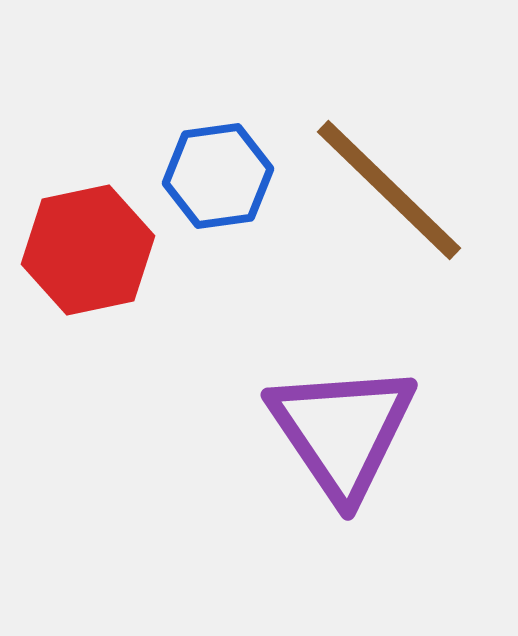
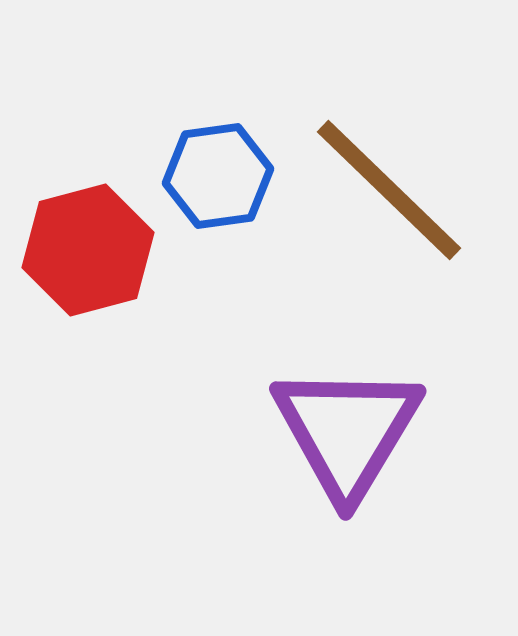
red hexagon: rotated 3 degrees counterclockwise
purple triangle: moved 5 px right; rotated 5 degrees clockwise
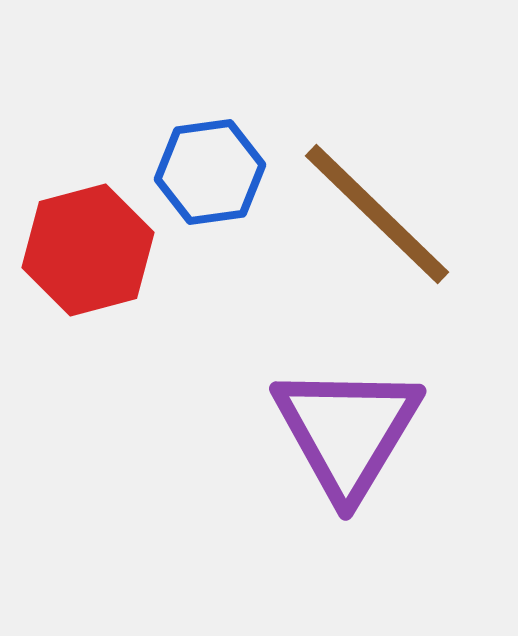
blue hexagon: moved 8 px left, 4 px up
brown line: moved 12 px left, 24 px down
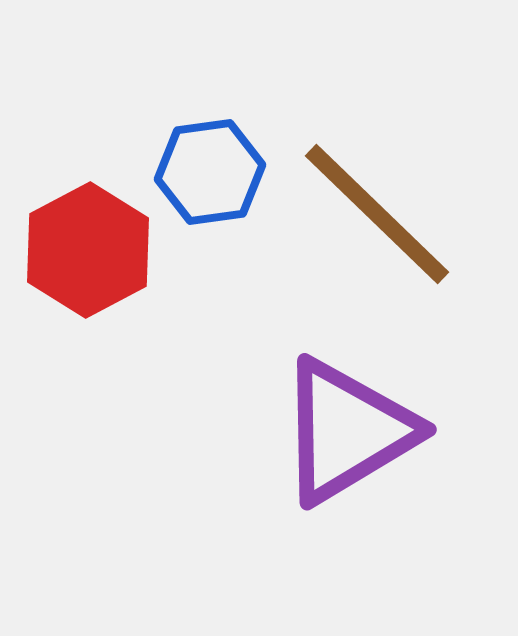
red hexagon: rotated 13 degrees counterclockwise
purple triangle: rotated 28 degrees clockwise
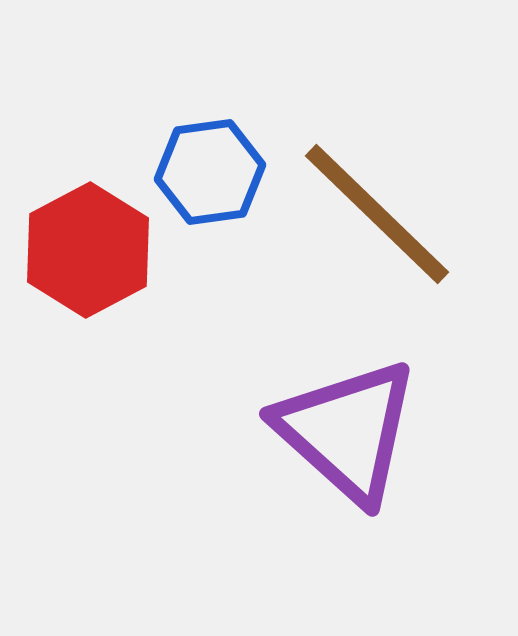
purple triangle: rotated 47 degrees counterclockwise
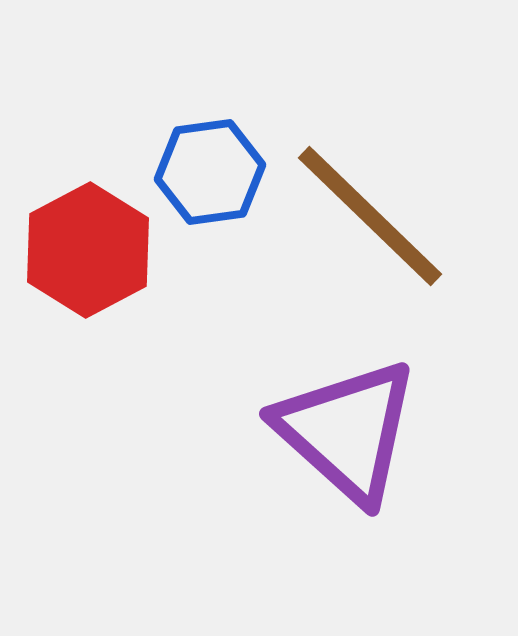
brown line: moved 7 px left, 2 px down
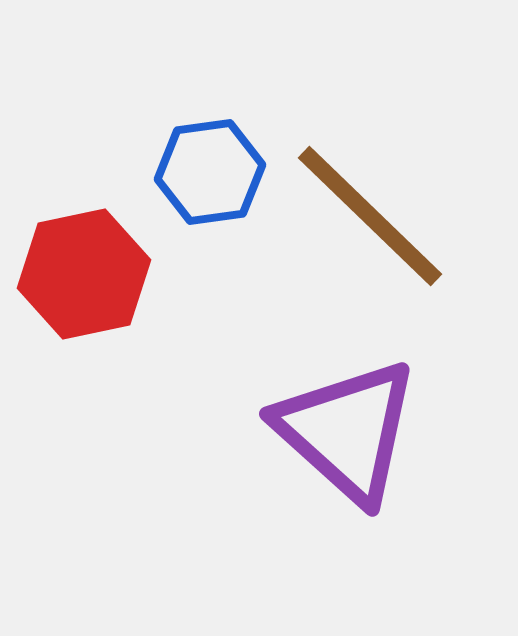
red hexagon: moved 4 px left, 24 px down; rotated 16 degrees clockwise
